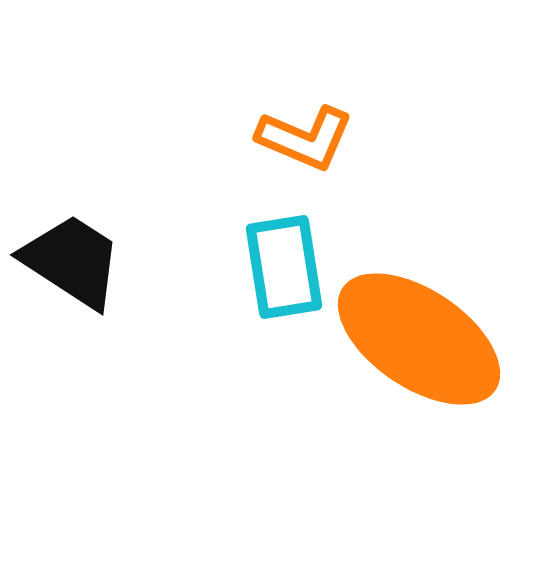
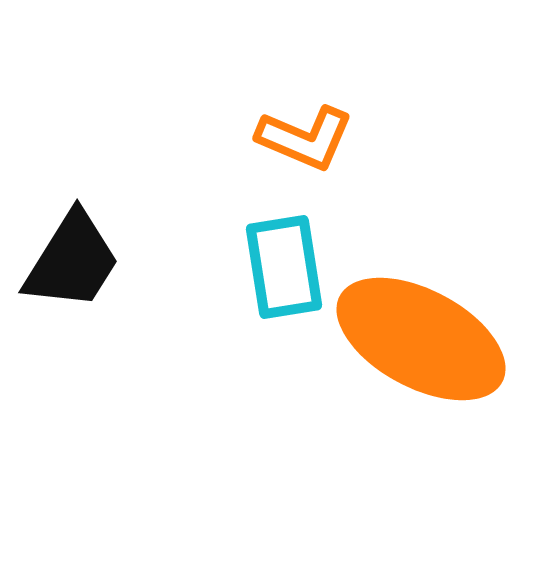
black trapezoid: rotated 89 degrees clockwise
orange ellipse: moved 2 px right; rotated 6 degrees counterclockwise
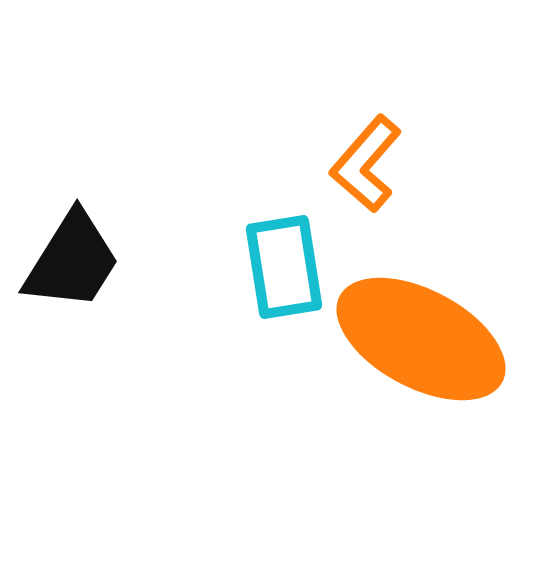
orange L-shape: moved 61 px right, 26 px down; rotated 108 degrees clockwise
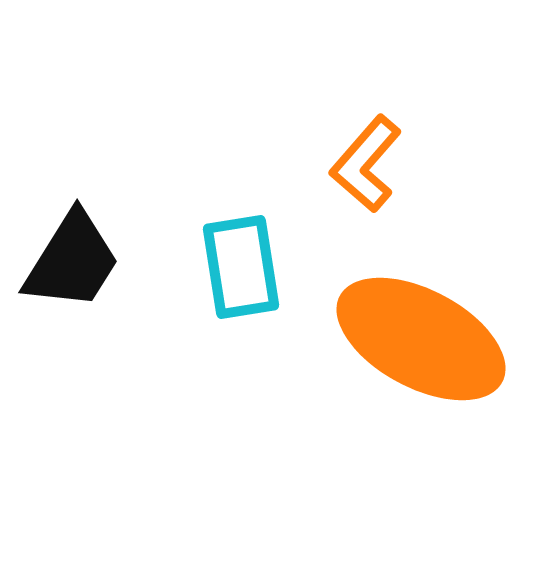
cyan rectangle: moved 43 px left
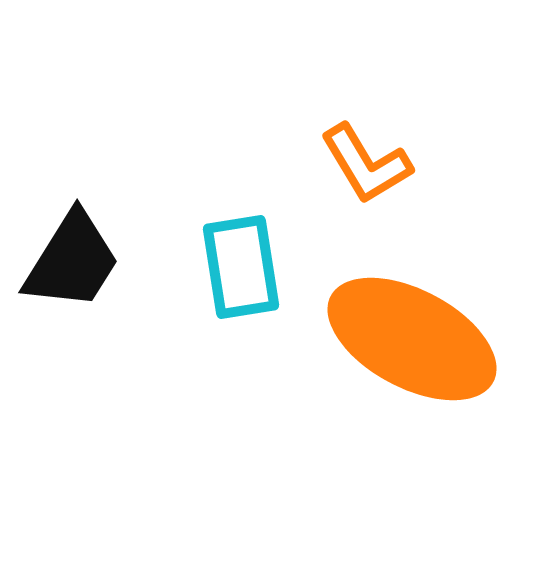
orange L-shape: rotated 72 degrees counterclockwise
orange ellipse: moved 9 px left
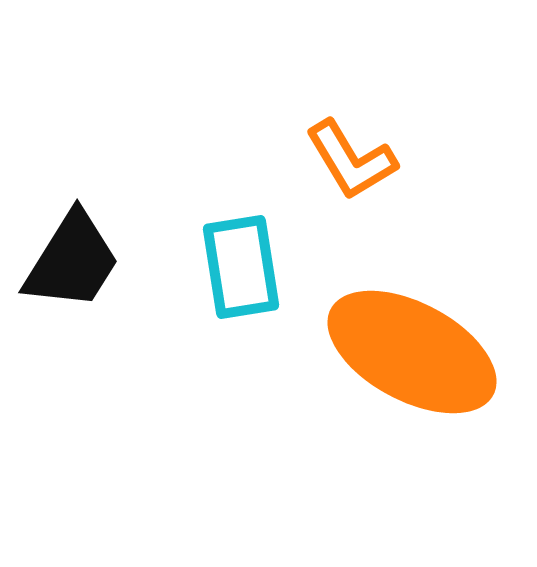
orange L-shape: moved 15 px left, 4 px up
orange ellipse: moved 13 px down
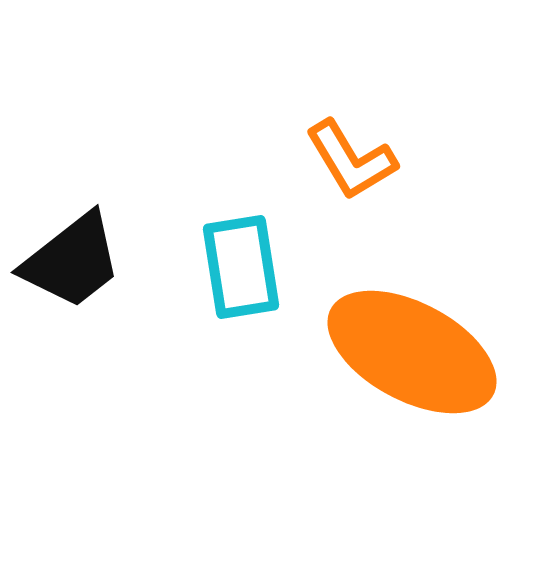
black trapezoid: rotated 20 degrees clockwise
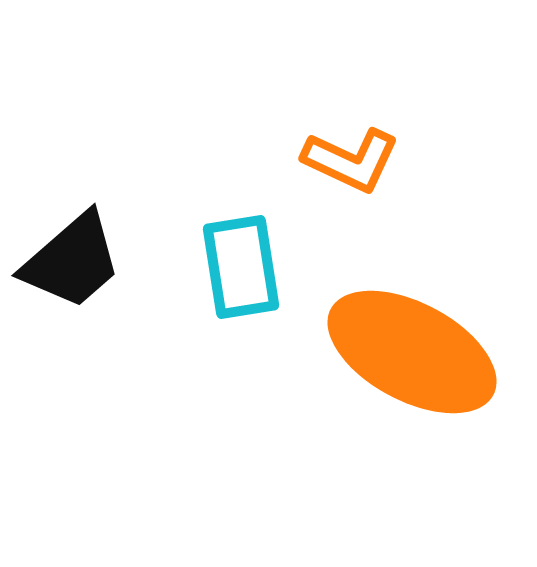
orange L-shape: rotated 34 degrees counterclockwise
black trapezoid: rotated 3 degrees counterclockwise
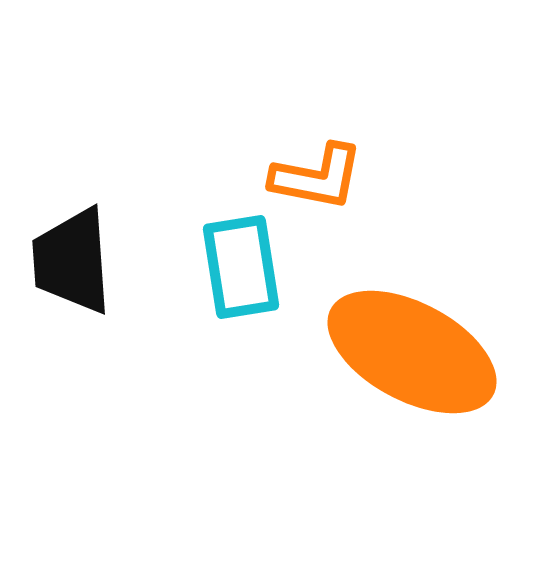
orange L-shape: moved 34 px left, 17 px down; rotated 14 degrees counterclockwise
black trapezoid: rotated 127 degrees clockwise
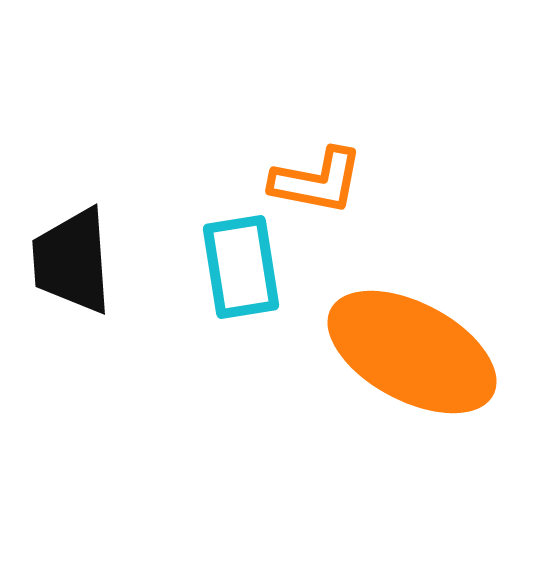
orange L-shape: moved 4 px down
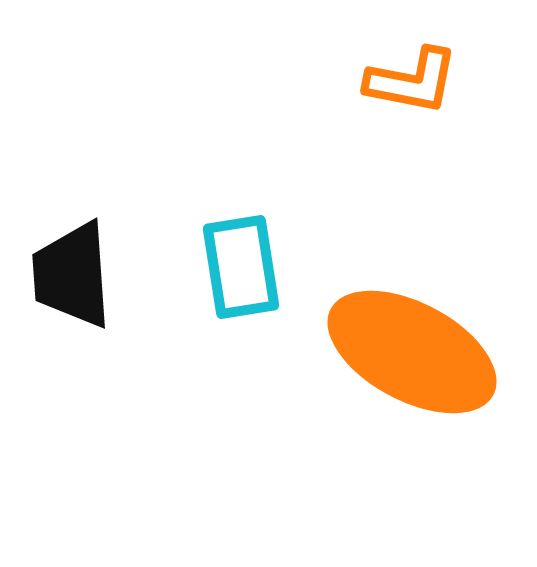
orange L-shape: moved 95 px right, 100 px up
black trapezoid: moved 14 px down
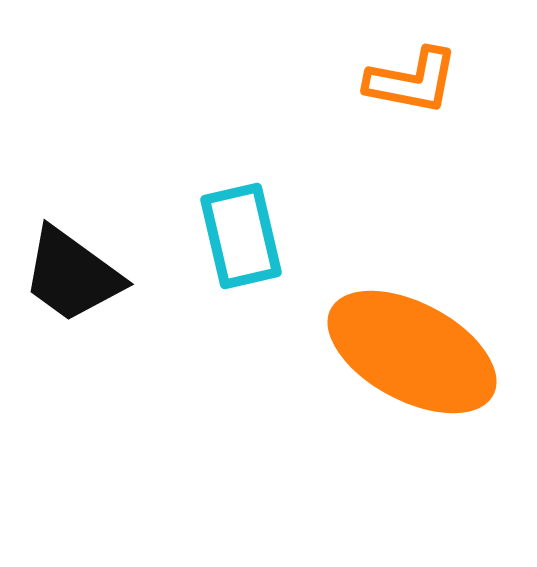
cyan rectangle: moved 31 px up; rotated 4 degrees counterclockwise
black trapezoid: rotated 50 degrees counterclockwise
